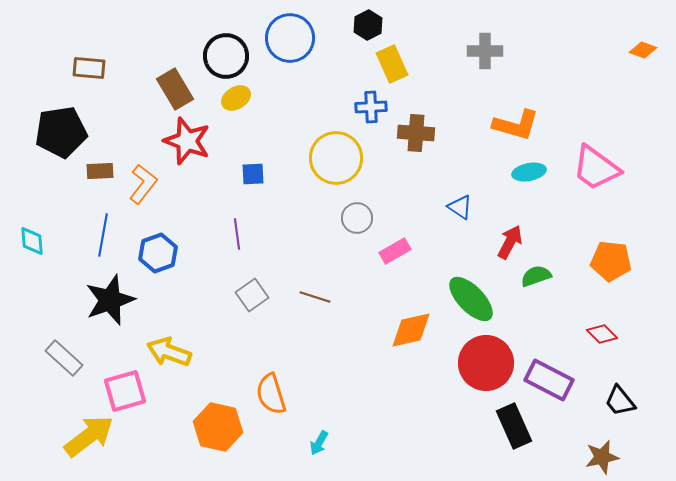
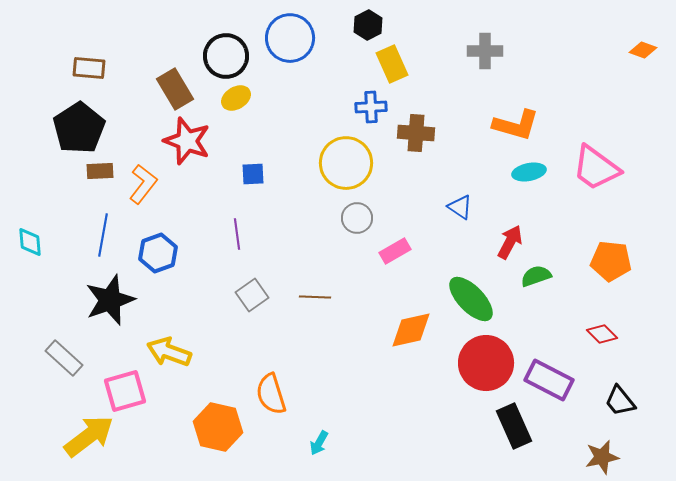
black pentagon at (61, 132): moved 18 px right, 4 px up; rotated 24 degrees counterclockwise
yellow circle at (336, 158): moved 10 px right, 5 px down
cyan diamond at (32, 241): moved 2 px left, 1 px down
brown line at (315, 297): rotated 16 degrees counterclockwise
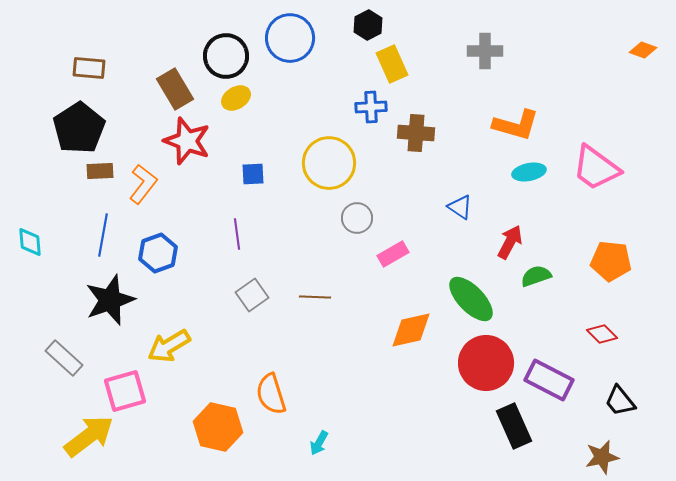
yellow circle at (346, 163): moved 17 px left
pink rectangle at (395, 251): moved 2 px left, 3 px down
yellow arrow at (169, 352): moved 6 px up; rotated 51 degrees counterclockwise
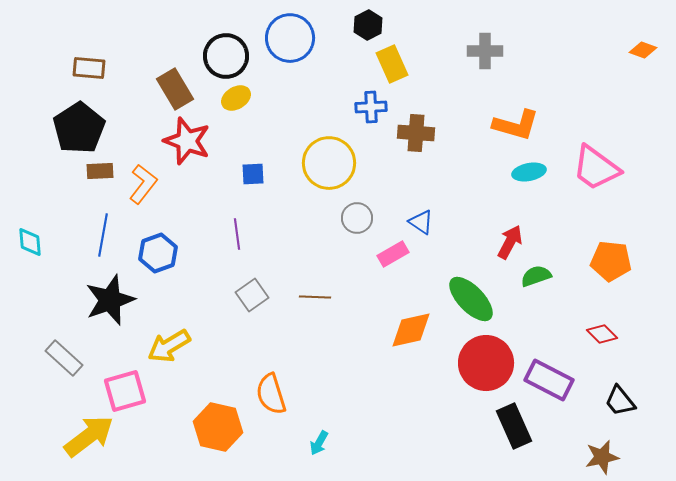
blue triangle at (460, 207): moved 39 px left, 15 px down
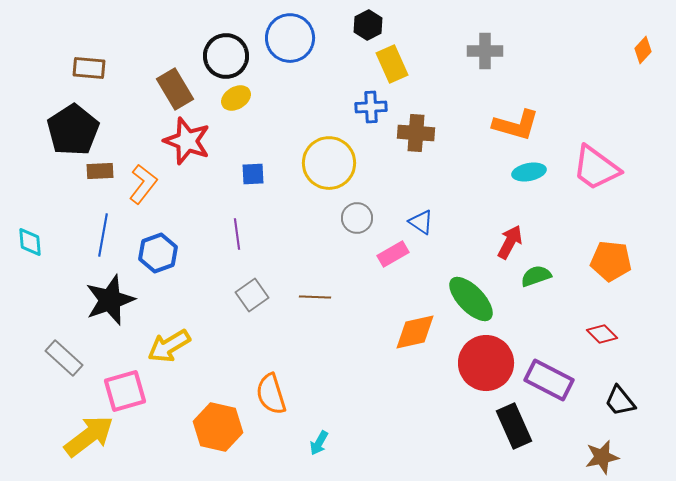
orange diamond at (643, 50): rotated 68 degrees counterclockwise
black pentagon at (79, 128): moved 6 px left, 2 px down
orange diamond at (411, 330): moved 4 px right, 2 px down
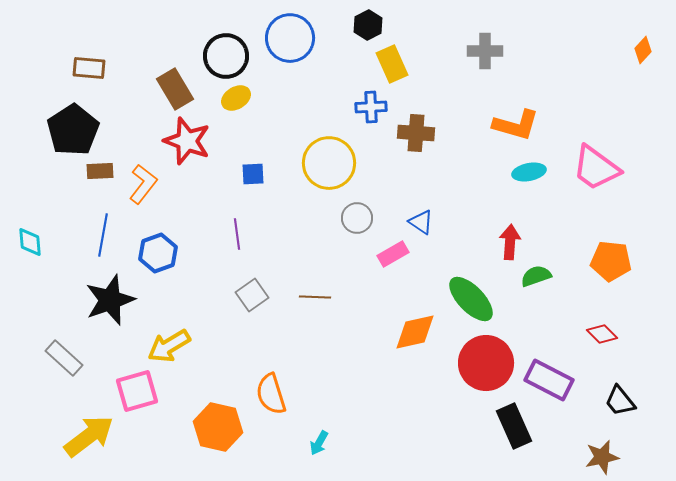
red arrow at (510, 242): rotated 24 degrees counterclockwise
pink square at (125, 391): moved 12 px right
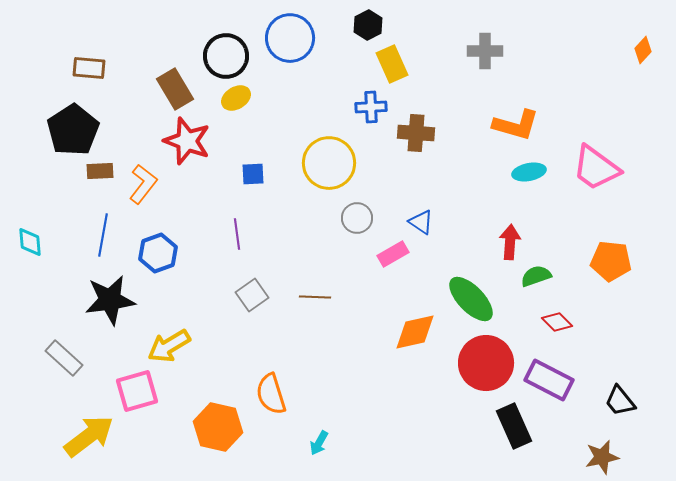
black star at (110, 300): rotated 12 degrees clockwise
red diamond at (602, 334): moved 45 px left, 12 px up
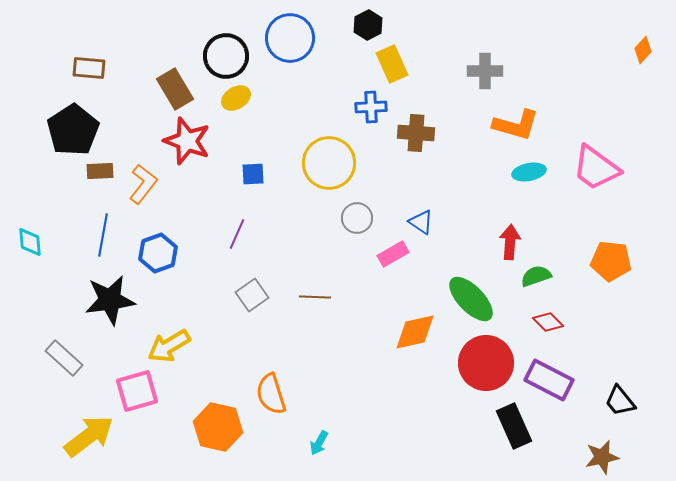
gray cross at (485, 51): moved 20 px down
purple line at (237, 234): rotated 32 degrees clockwise
red diamond at (557, 322): moved 9 px left
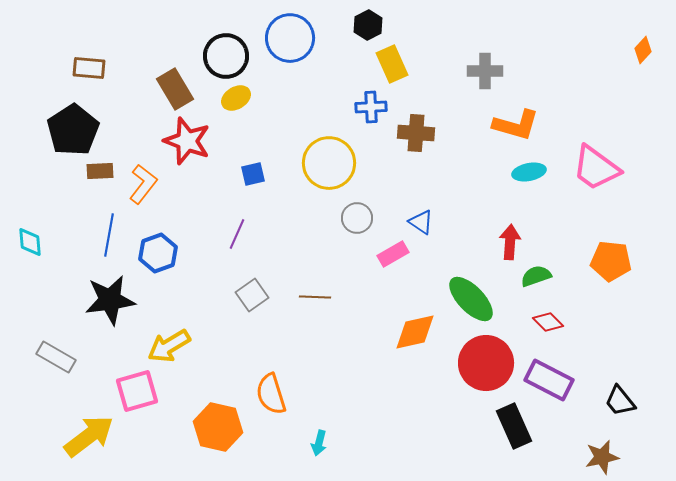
blue square at (253, 174): rotated 10 degrees counterclockwise
blue line at (103, 235): moved 6 px right
gray rectangle at (64, 358): moved 8 px left, 1 px up; rotated 12 degrees counterclockwise
cyan arrow at (319, 443): rotated 15 degrees counterclockwise
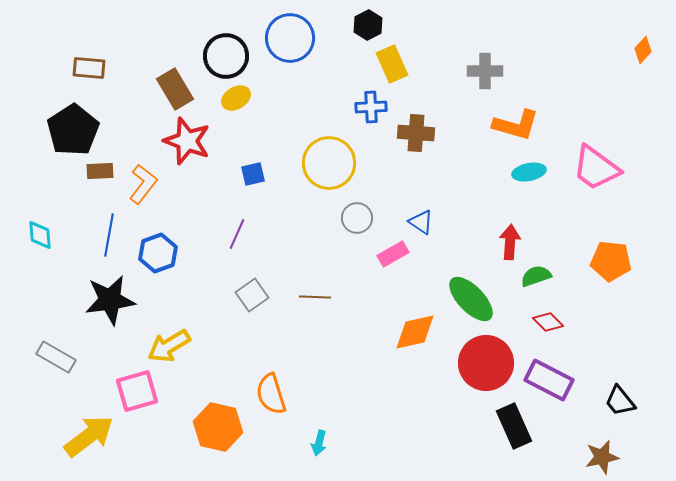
cyan diamond at (30, 242): moved 10 px right, 7 px up
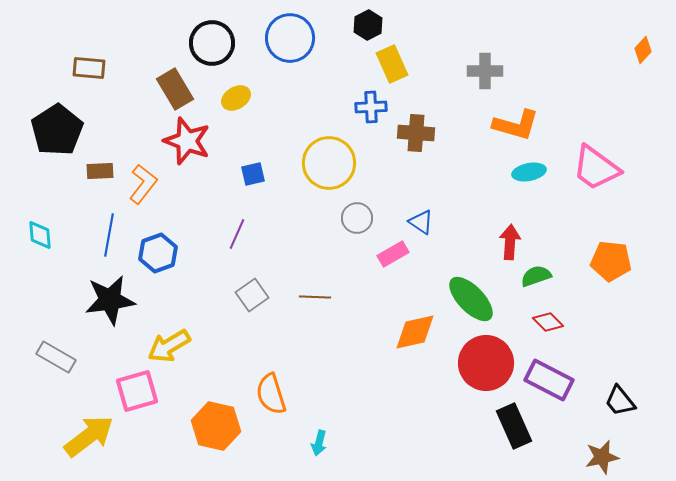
black circle at (226, 56): moved 14 px left, 13 px up
black pentagon at (73, 130): moved 16 px left
orange hexagon at (218, 427): moved 2 px left, 1 px up
